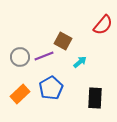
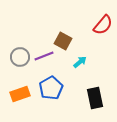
orange rectangle: rotated 24 degrees clockwise
black rectangle: rotated 15 degrees counterclockwise
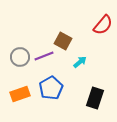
black rectangle: rotated 30 degrees clockwise
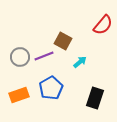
orange rectangle: moved 1 px left, 1 px down
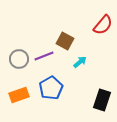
brown square: moved 2 px right
gray circle: moved 1 px left, 2 px down
black rectangle: moved 7 px right, 2 px down
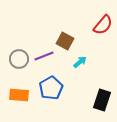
orange rectangle: rotated 24 degrees clockwise
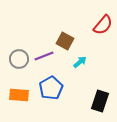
black rectangle: moved 2 px left, 1 px down
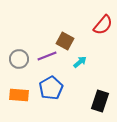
purple line: moved 3 px right
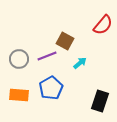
cyan arrow: moved 1 px down
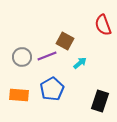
red semicircle: rotated 120 degrees clockwise
gray circle: moved 3 px right, 2 px up
blue pentagon: moved 1 px right, 1 px down
